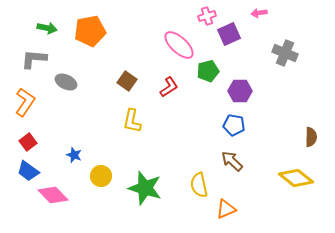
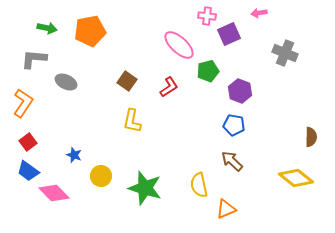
pink cross: rotated 24 degrees clockwise
purple hexagon: rotated 20 degrees clockwise
orange L-shape: moved 2 px left, 1 px down
pink diamond: moved 1 px right, 2 px up
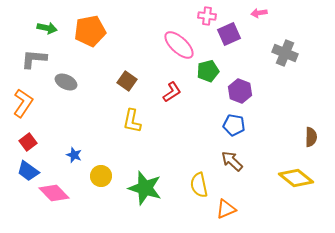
red L-shape: moved 3 px right, 5 px down
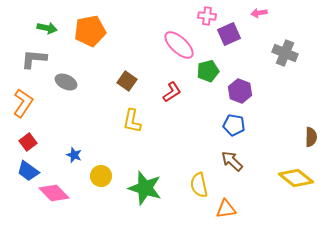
orange triangle: rotated 15 degrees clockwise
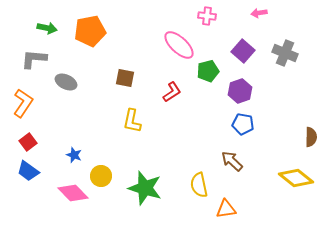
purple square: moved 14 px right, 17 px down; rotated 25 degrees counterclockwise
brown square: moved 2 px left, 3 px up; rotated 24 degrees counterclockwise
purple hexagon: rotated 20 degrees clockwise
blue pentagon: moved 9 px right, 1 px up
pink diamond: moved 19 px right
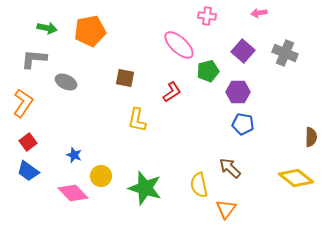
purple hexagon: moved 2 px left, 1 px down; rotated 20 degrees clockwise
yellow L-shape: moved 5 px right, 1 px up
brown arrow: moved 2 px left, 7 px down
orange triangle: rotated 45 degrees counterclockwise
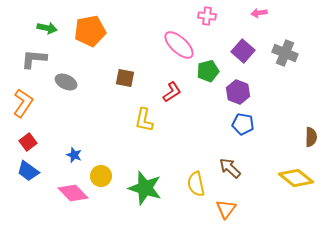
purple hexagon: rotated 20 degrees clockwise
yellow L-shape: moved 7 px right
yellow semicircle: moved 3 px left, 1 px up
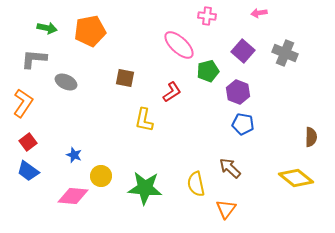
green star: rotated 12 degrees counterclockwise
pink diamond: moved 3 px down; rotated 40 degrees counterclockwise
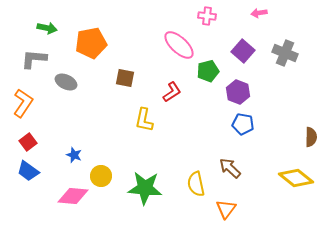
orange pentagon: moved 1 px right, 12 px down
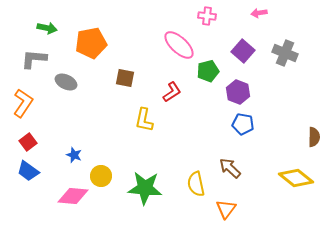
brown semicircle: moved 3 px right
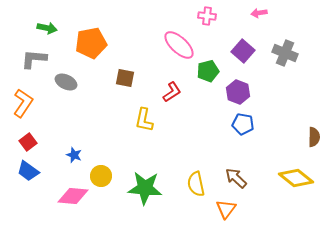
brown arrow: moved 6 px right, 10 px down
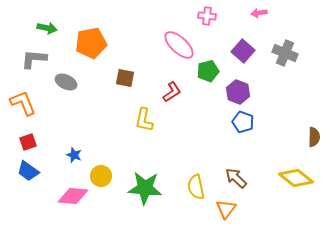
orange L-shape: rotated 56 degrees counterclockwise
blue pentagon: moved 2 px up; rotated 10 degrees clockwise
red square: rotated 18 degrees clockwise
yellow semicircle: moved 3 px down
